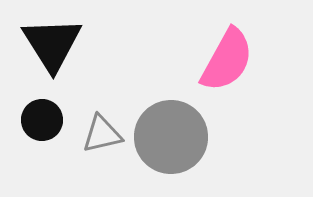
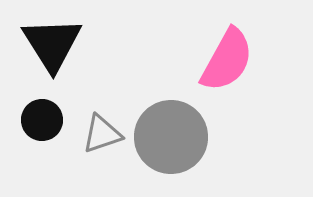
gray triangle: rotated 6 degrees counterclockwise
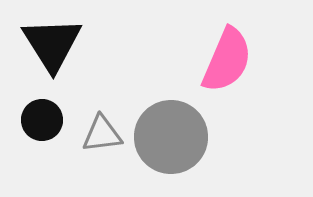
pink semicircle: rotated 6 degrees counterclockwise
gray triangle: rotated 12 degrees clockwise
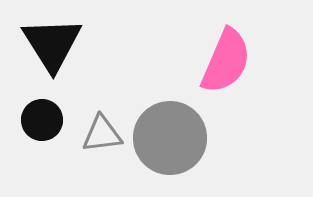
pink semicircle: moved 1 px left, 1 px down
gray circle: moved 1 px left, 1 px down
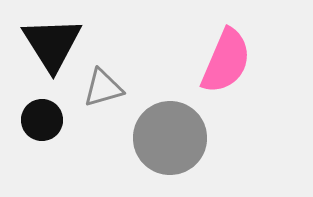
gray triangle: moved 1 px right, 46 px up; rotated 9 degrees counterclockwise
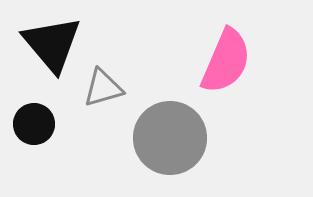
black triangle: rotated 8 degrees counterclockwise
black circle: moved 8 px left, 4 px down
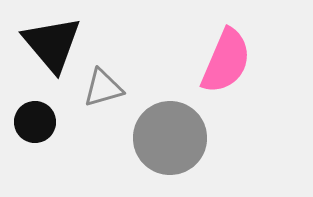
black circle: moved 1 px right, 2 px up
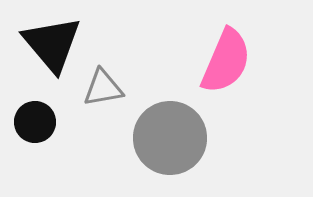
gray triangle: rotated 6 degrees clockwise
